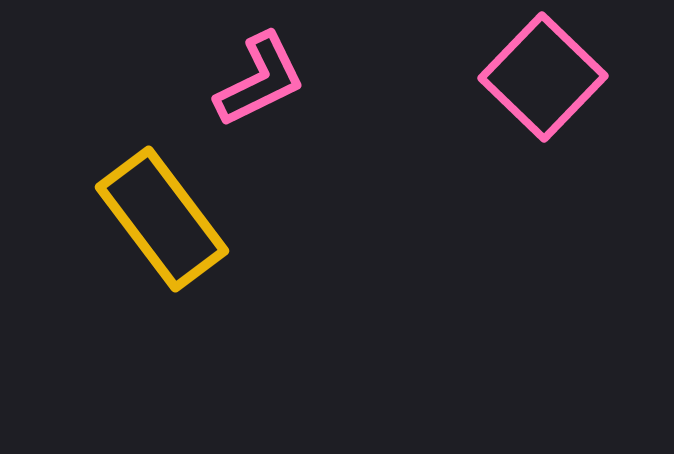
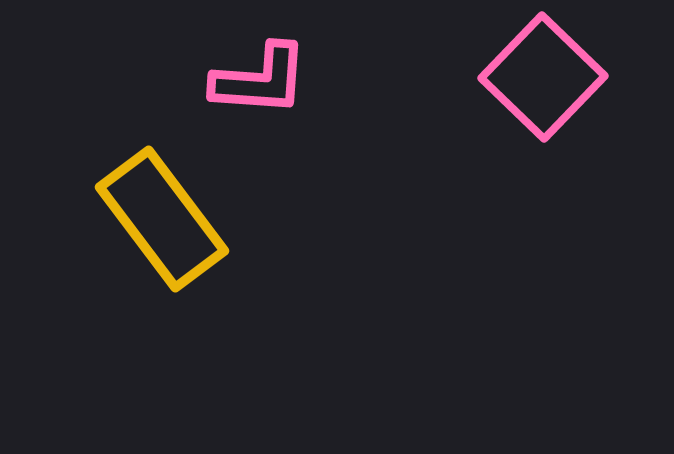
pink L-shape: rotated 30 degrees clockwise
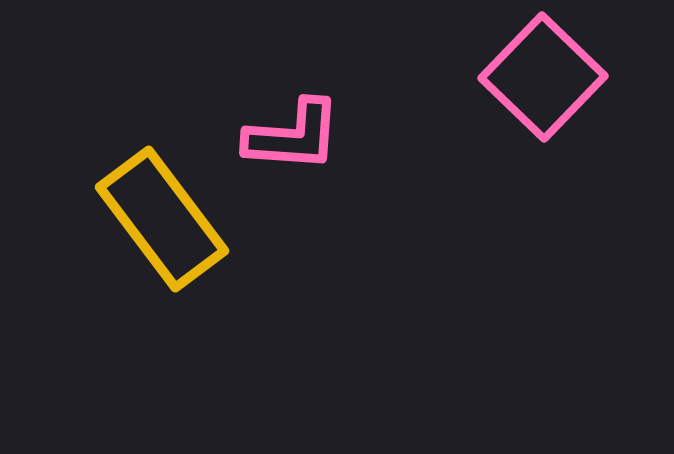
pink L-shape: moved 33 px right, 56 px down
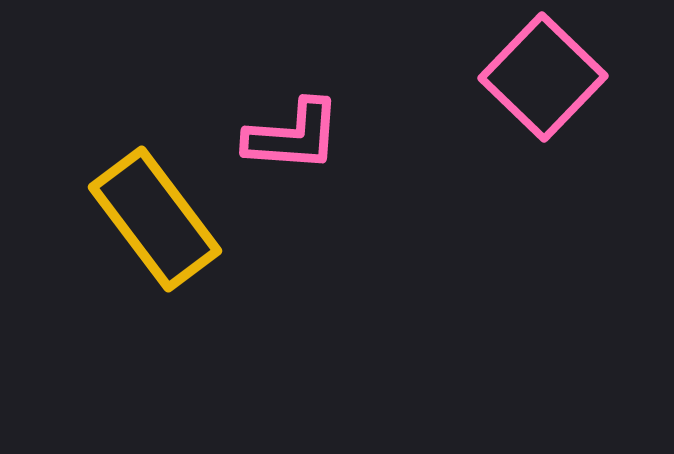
yellow rectangle: moved 7 px left
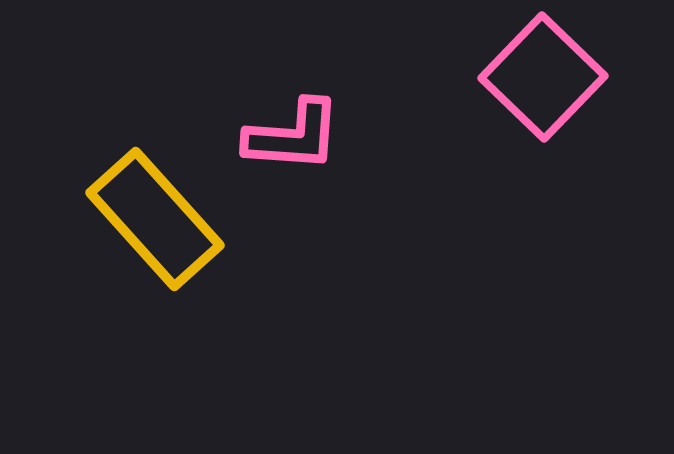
yellow rectangle: rotated 5 degrees counterclockwise
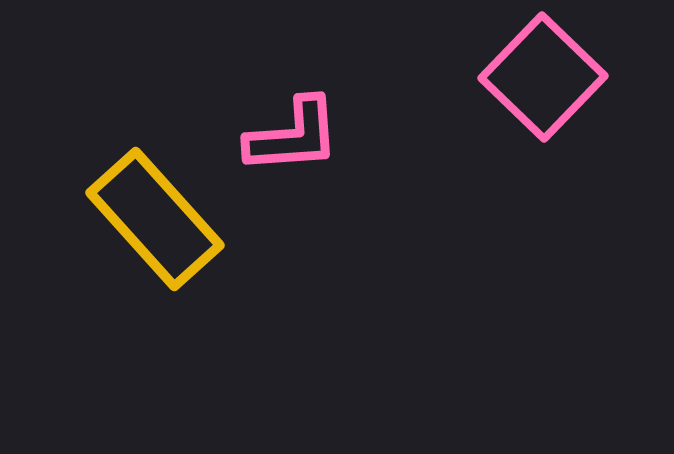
pink L-shape: rotated 8 degrees counterclockwise
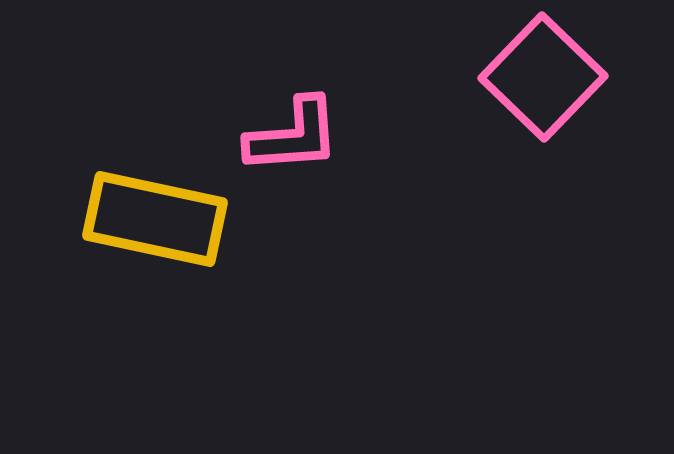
yellow rectangle: rotated 36 degrees counterclockwise
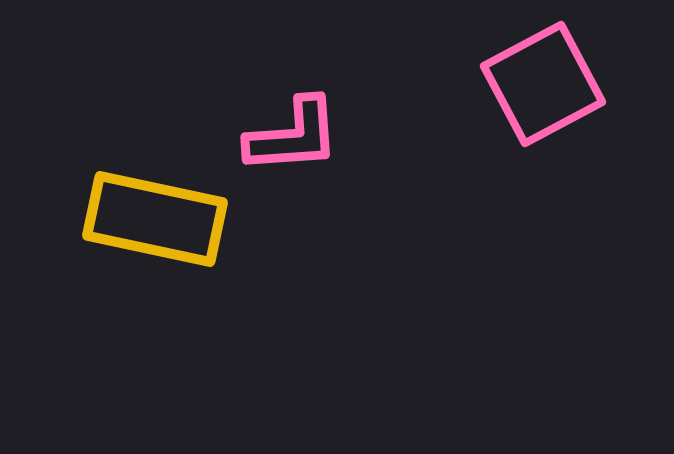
pink square: moved 7 px down; rotated 18 degrees clockwise
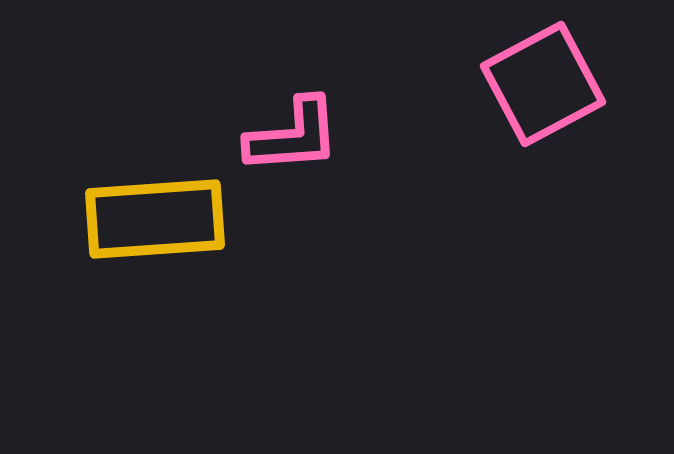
yellow rectangle: rotated 16 degrees counterclockwise
